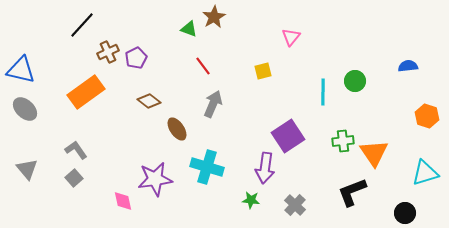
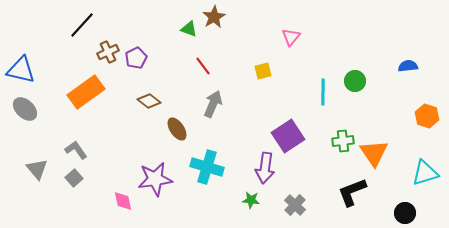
gray triangle: moved 10 px right
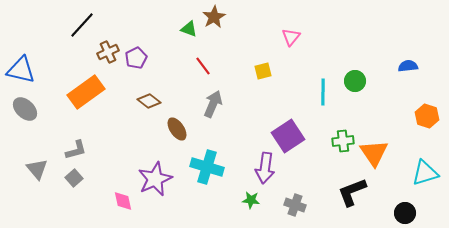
gray L-shape: rotated 110 degrees clockwise
purple star: rotated 16 degrees counterclockwise
gray cross: rotated 25 degrees counterclockwise
